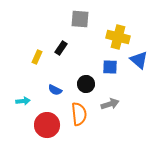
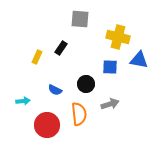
blue triangle: rotated 30 degrees counterclockwise
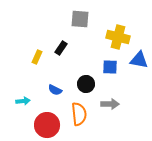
gray arrow: rotated 18 degrees clockwise
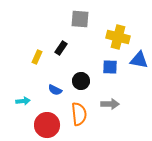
black circle: moved 5 px left, 3 px up
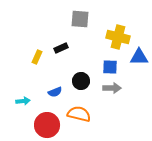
black rectangle: rotated 32 degrees clockwise
blue triangle: moved 3 px up; rotated 12 degrees counterclockwise
blue semicircle: moved 2 px down; rotated 48 degrees counterclockwise
gray arrow: moved 2 px right, 16 px up
orange semicircle: rotated 70 degrees counterclockwise
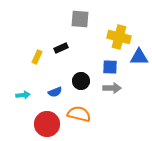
yellow cross: moved 1 px right
cyan arrow: moved 6 px up
red circle: moved 1 px up
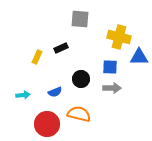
black circle: moved 2 px up
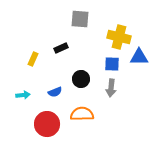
yellow rectangle: moved 4 px left, 2 px down
blue square: moved 2 px right, 3 px up
gray arrow: moved 1 px left; rotated 96 degrees clockwise
orange semicircle: moved 3 px right; rotated 15 degrees counterclockwise
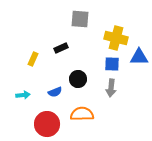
yellow cross: moved 3 px left, 1 px down
black circle: moved 3 px left
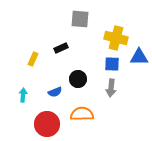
cyan arrow: rotated 80 degrees counterclockwise
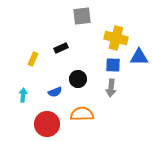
gray square: moved 2 px right, 3 px up; rotated 12 degrees counterclockwise
blue square: moved 1 px right, 1 px down
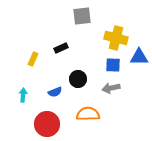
gray arrow: rotated 72 degrees clockwise
orange semicircle: moved 6 px right
